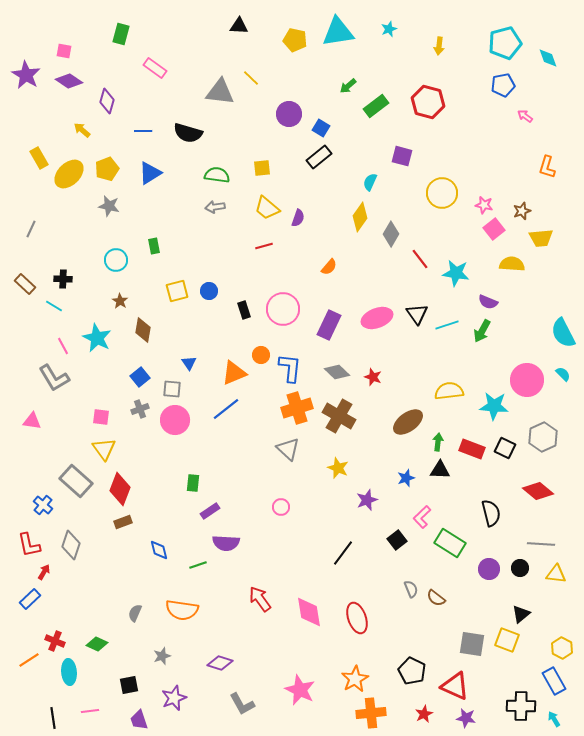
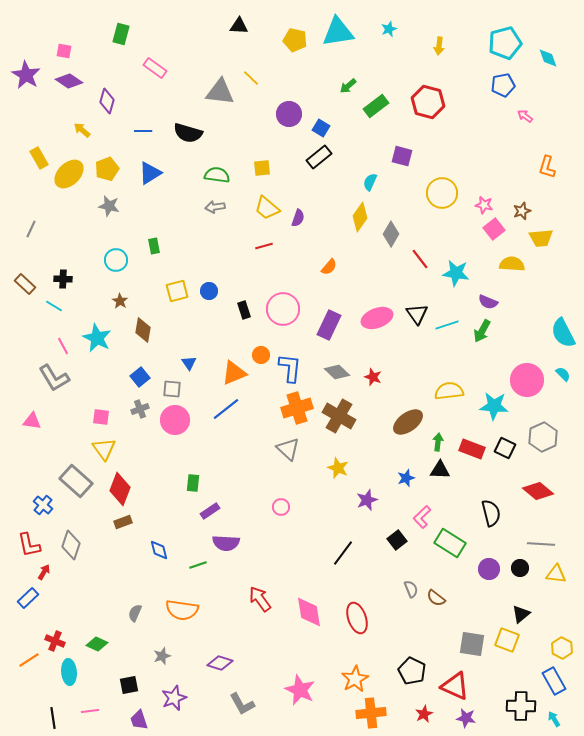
blue rectangle at (30, 599): moved 2 px left, 1 px up
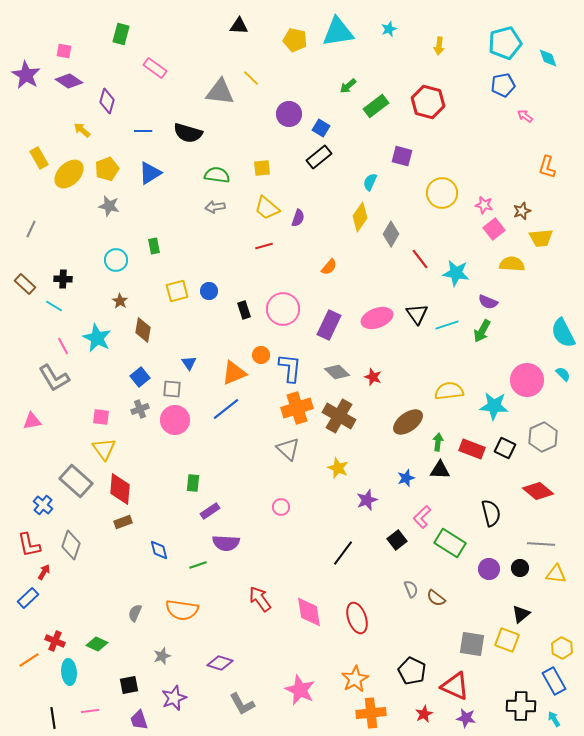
pink triangle at (32, 421): rotated 18 degrees counterclockwise
red diamond at (120, 489): rotated 16 degrees counterclockwise
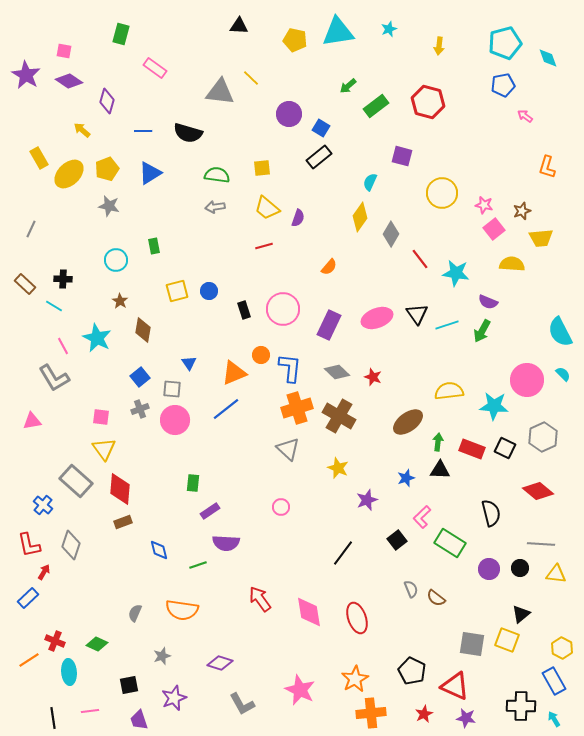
cyan semicircle at (563, 333): moved 3 px left, 1 px up
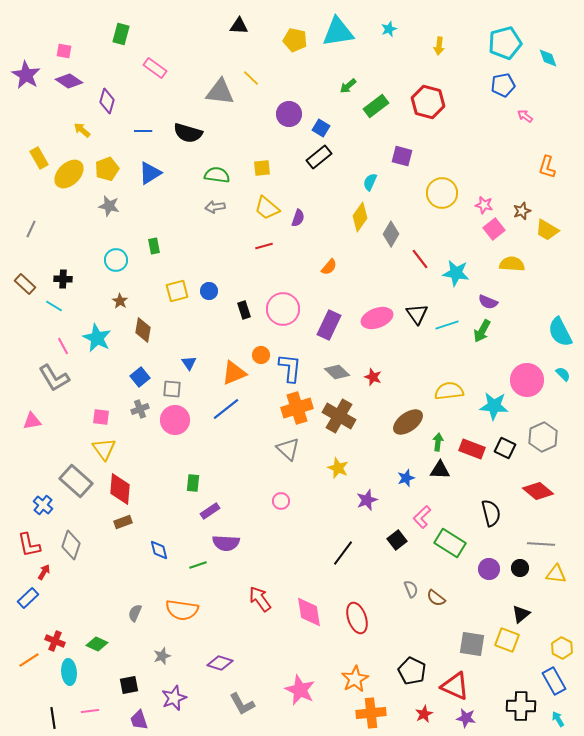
yellow trapezoid at (541, 238): moved 6 px right, 8 px up; rotated 35 degrees clockwise
pink circle at (281, 507): moved 6 px up
cyan arrow at (554, 719): moved 4 px right
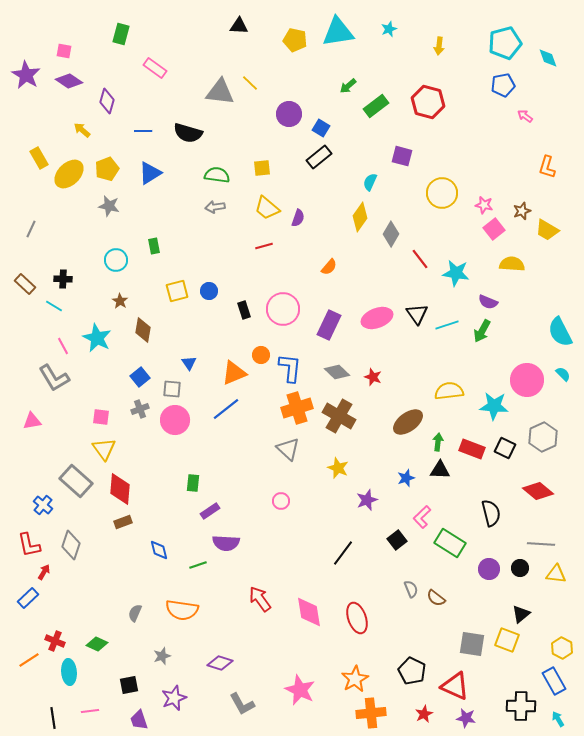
yellow line at (251, 78): moved 1 px left, 5 px down
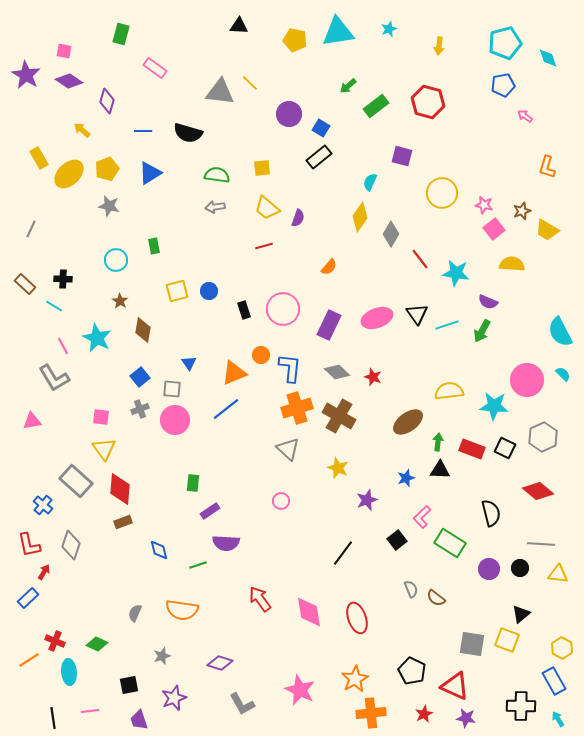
yellow triangle at (556, 574): moved 2 px right
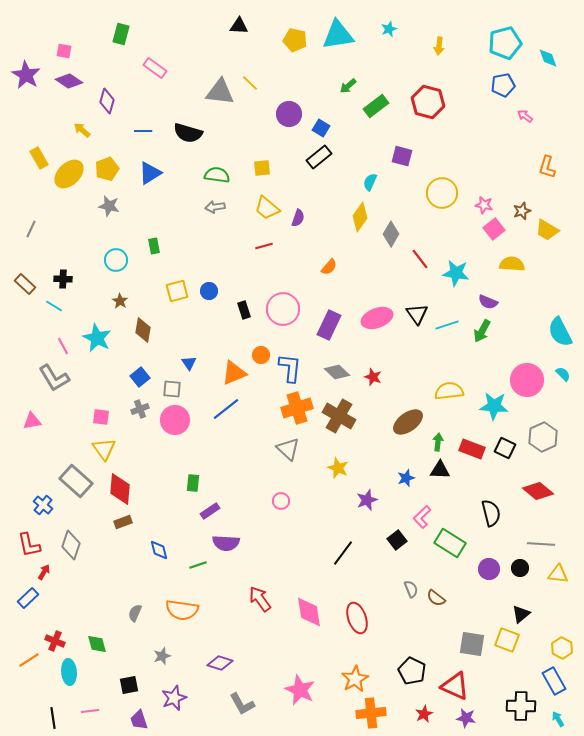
cyan triangle at (338, 32): moved 3 px down
green diamond at (97, 644): rotated 50 degrees clockwise
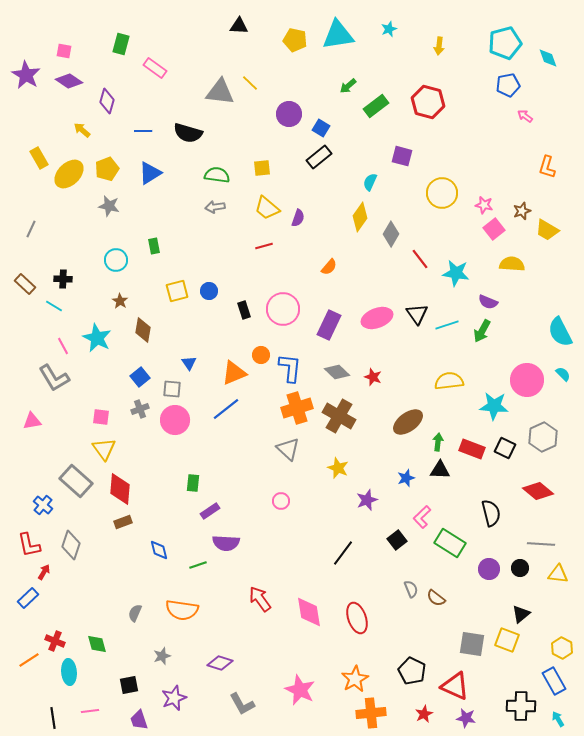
green rectangle at (121, 34): moved 10 px down
blue pentagon at (503, 85): moved 5 px right
yellow semicircle at (449, 391): moved 10 px up
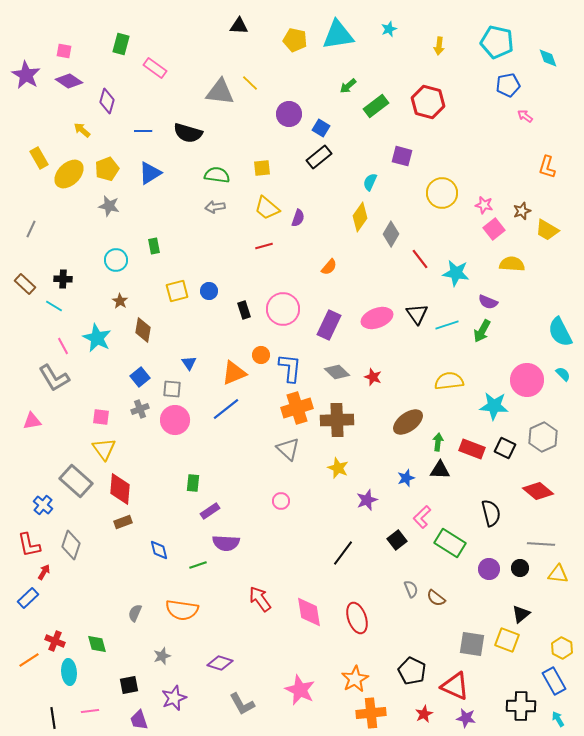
cyan pentagon at (505, 43): moved 8 px left, 1 px up; rotated 28 degrees clockwise
brown cross at (339, 416): moved 2 px left, 4 px down; rotated 32 degrees counterclockwise
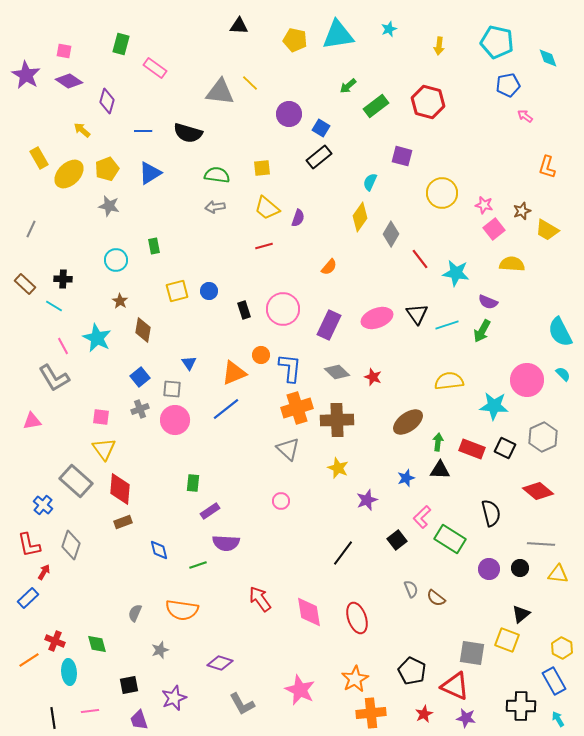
green rectangle at (450, 543): moved 4 px up
gray square at (472, 644): moved 9 px down
gray star at (162, 656): moved 2 px left, 6 px up
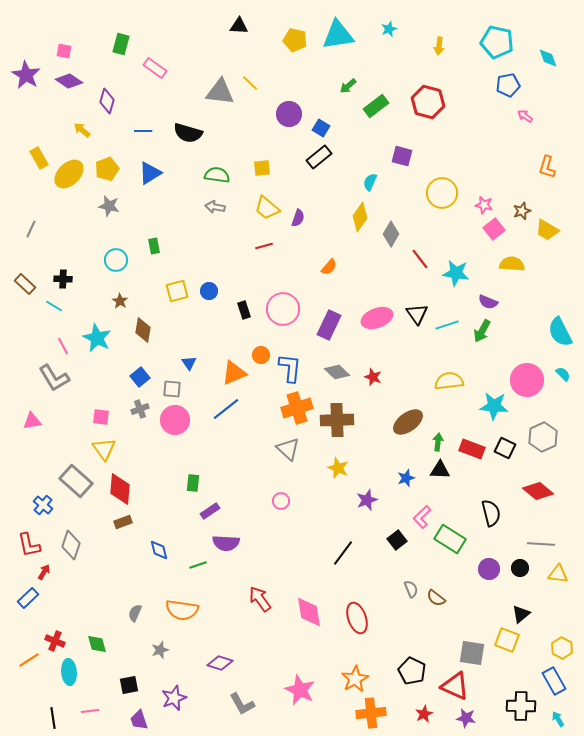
gray arrow at (215, 207): rotated 18 degrees clockwise
